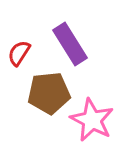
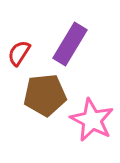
purple rectangle: rotated 63 degrees clockwise
brown pentagon: moved 4 px left, 2 px down
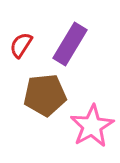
red semicircle: moved 2 px right, 8 px up
pink star: moved 6 px down; rotated 15 degrees clockwise
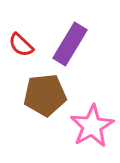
red semicircle: rotated 80 degrees counterclockwise
